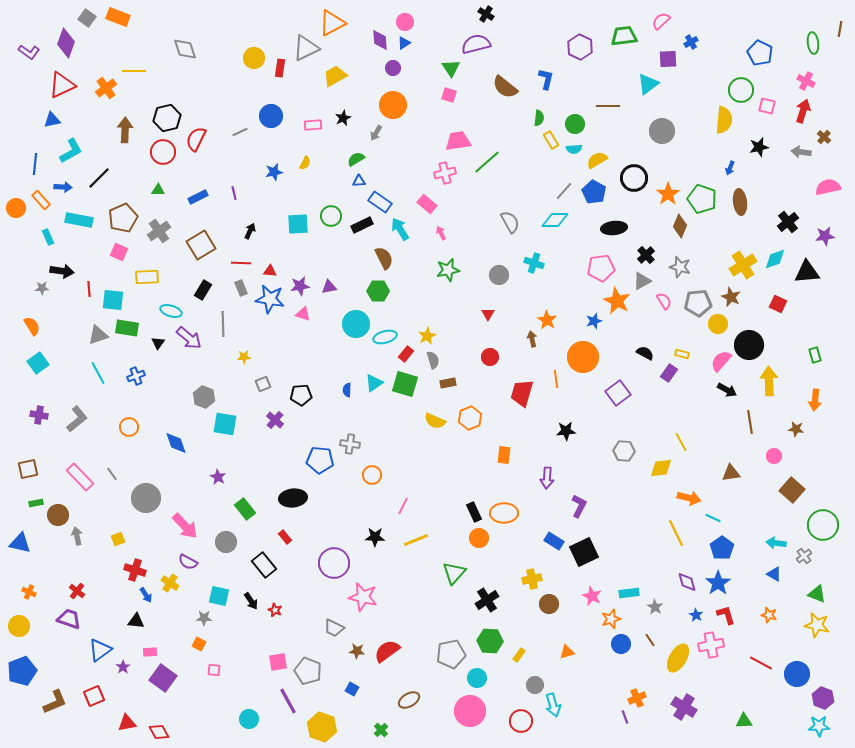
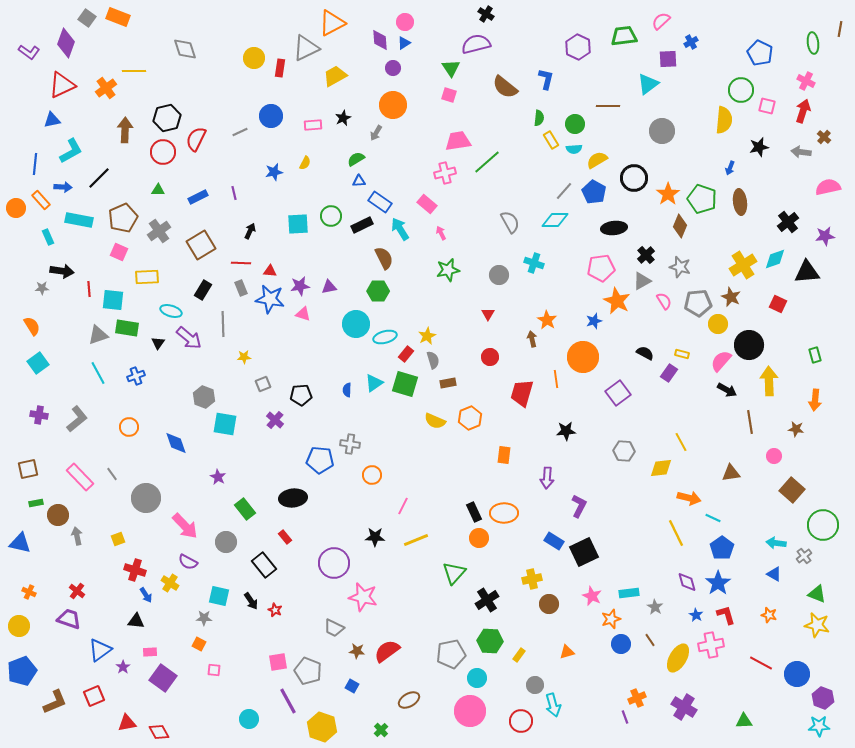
purple hexagon at (580, 47): moved 2 px left
blue square at (352, 689): moved 3 px up
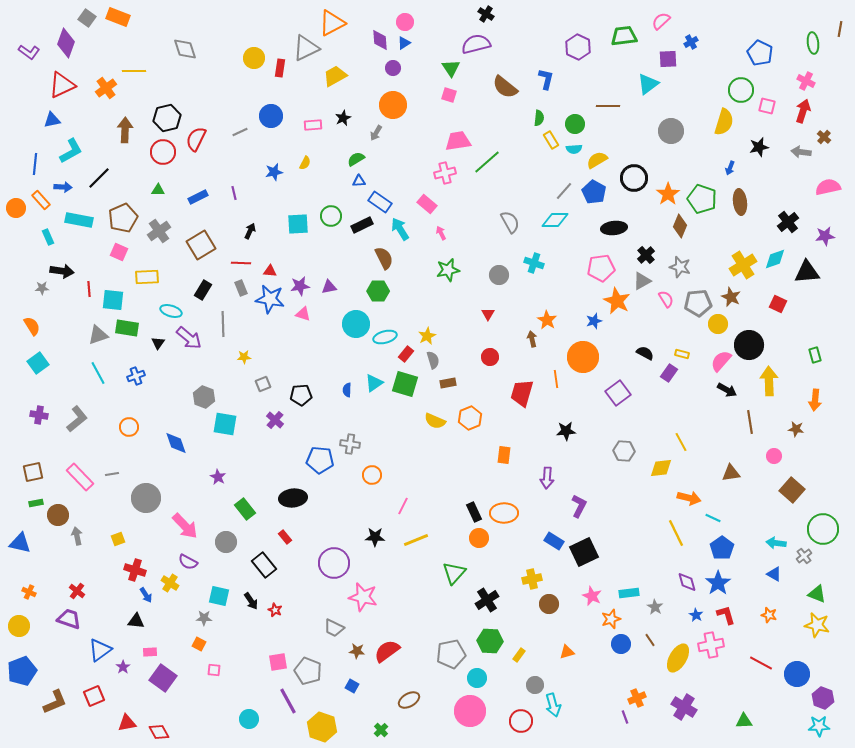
yellow semicircle at (724, 120): moved 2 px down; rotated 12 degrees clockwise
gray circle at (662, 131): moved 9 px right
pink semicircle at (664, 301): moved 2 px right, 2 px up
brown square at (28, 469): moved 5 px right, 3 px down
gray line at (112, 474): rotated 64 degrees counterclockwise
green circle at (823, 525): moved 4 px down
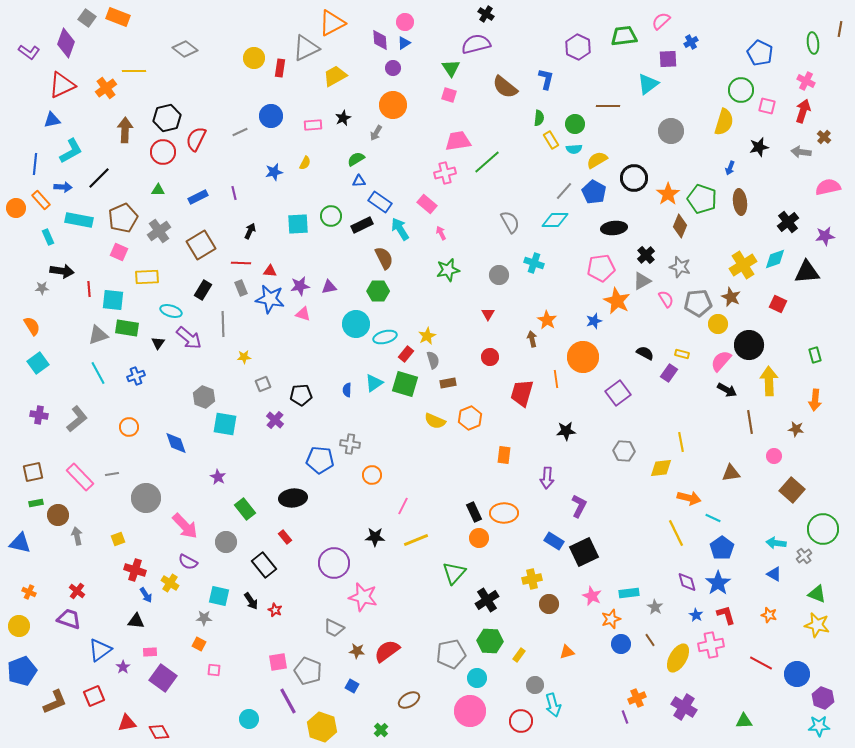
gray diamond at (185, 49): rotated 35 degrees counterclockwise
yellow line at (681, 442): rotated 18 degrees clockwise
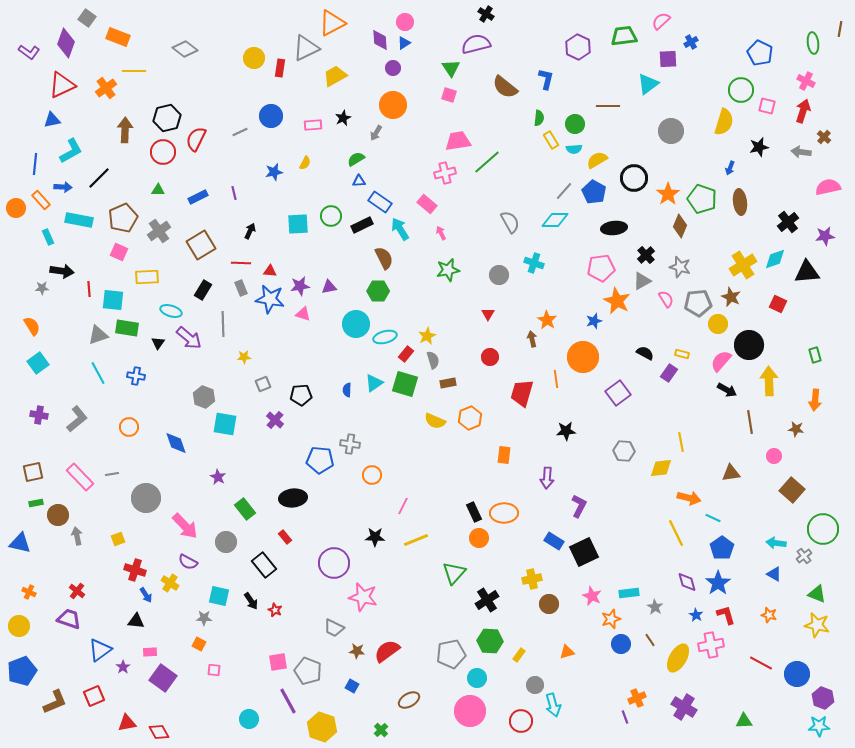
orange rectangle at (118, 17): moved 20 px down
blue cross at (136, 376): rotated 30 degrees clockwise
